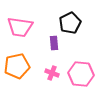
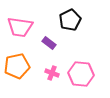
black pentagon: moved 3 px up
purple rectangle: moved 5 px left; rotated 48 degrees counterclockwise
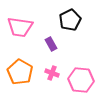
purple rectangle: moved 2 px right, 1 px down; rotated 24 degrees clockwise
orange pentagon: moved 3 px right, 6 px down; rotated 30 degrees counterclockwise
pink hexagon: moved 6 px down
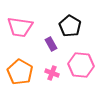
black pentagon: moved 6 px down; rotated 15 degrees counterclockwise
pink hexagon: moved 15 px up
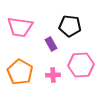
black pentagon: rotated 25 degrees counterclockwise
pink hexagon: rotated 10 degrees counterclockwise
pink cross: moved 1 px right, 2 px down; rotated 24 degrees counterclockwise
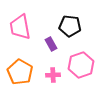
pink trapezoid: rotated 72 degrees clockwise
pink hexagon: rotated 15 degrees counterclockwise
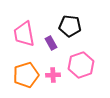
pink trapezoid: moved 4 px right, 7 px down
purple rectangle: moved 1 px up
orange pentagon: moved 6 px right, 3 px down; rotated 25 degrees clockwise
